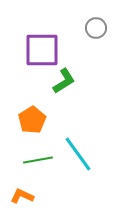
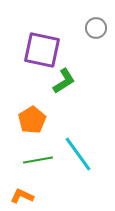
purple square: rotated 12 degrees clockwise
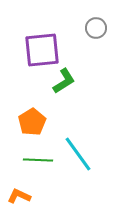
purple square: rotated 18 degrees counterclockwise
orange pentagon: moved 2 px down
green line: rotated 12 degrees clockwise
orange L-shape: moved 3 px left
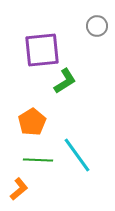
gray circle: moved 1 px right, 2 px up
green L-shape: moved 1 px right
cyan line: moved 1 px left, 1 px down
orange L-shape: moved 7 px up; rotated 115 degrees clockwise
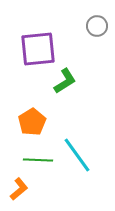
purple square: moved 4 px left, 1 px up
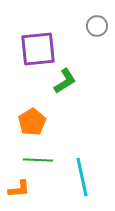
cyan line: moved 5 px right, 22 px down; rotated 24 degrees clockwise
orange L-shape: rotated 35 degrees clockwise
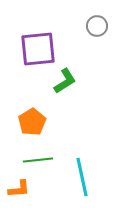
green line: rotated 8 degrees counterclockwise
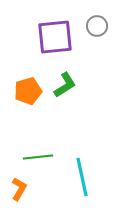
purple square: moved 17 px right, 12 px up
green L-shape: moved 4 px down
orange pentagon: moved 4 px left, 31 px up; rotated 16 degrees clockwise
green line: moved 3 px up
orange L-shape: rotated 55 degrees counterclockwise
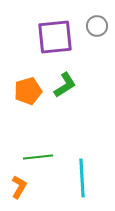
cyan line: moved 1 px down; rotated 9 degrees clockwise
orange L-shape: moved 2 px up
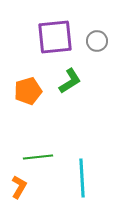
gray circle: moved 15 px down
green L-shape: moved 5 px right, 4 px up
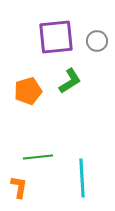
purple square: moved 1 px right
orange L-shape: rotated 20 degrees counterclockwise
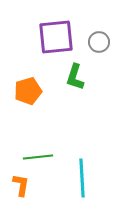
gray circle: moved 2 px right, 1 px down
green L-shape: moved 5 px right, 4 px up; rotated 140 degrees clockwise
orange L-shape: moved 2 px right, 2 px up
